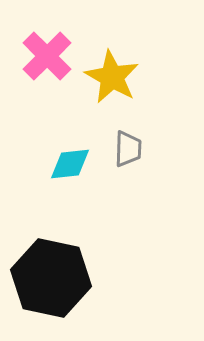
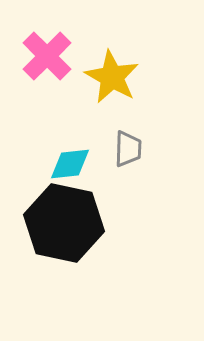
black hexagon: moved 13 px right, 55 px up
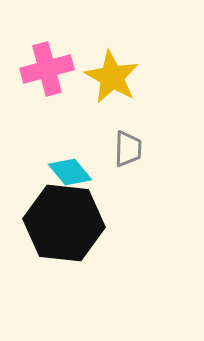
pink cross: moved 13 px down; rotated 30 degrees clockwise
cyan diamond: moved 8 px down; rotated 57 degrees clockwise
black hexagon: rotated 6 degrees counterclockwise
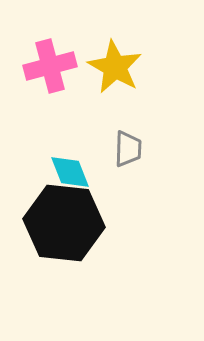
pink cross: moved 3 px right, 3 px up
yellow star: moved 3 px right, 10 px up
cyan diamond: rotated 18 degrees clockwise
